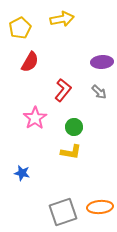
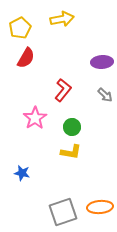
red semicircle: moved 4 px left, 4 px up
gray arrow: moved 6 px right, 3 px down
green circle: moved 2 px left
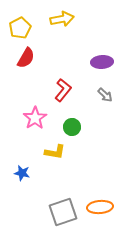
yellow L-shape: moved 16 px left
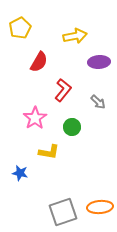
yellow arrow: moved 13 px right, 17 px down
red semicircle: moved 13 px right, 4 px down
purple ellipse: moved 3 px left
gray arrow: moved 7 px left, 7 px down
yellow L-shape: moved 6 px left
blue star: moved 2 px left
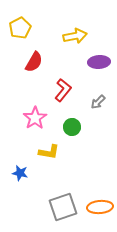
red semicircle: moved 5 px left
gray arrow: rotated 91 degrees clockwise
gray square: moved 5 px up
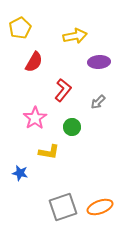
orange ellipse: rotated 15 degrees counterclockwise
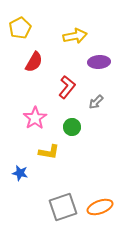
red L-shape: moved 4 px right, 3 px up
gray arrow: moved 2 px left
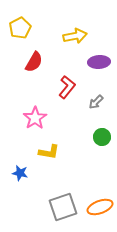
green circle: moved 30 px right, 10 px down
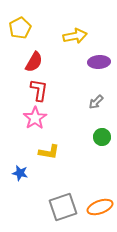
red L-shape: moved 28 px left, 3 px down; rotated 30 degrees counterclockwise
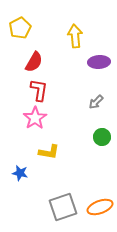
yellow arrow: rotated 85 degrees counterclockwise
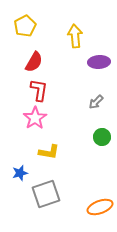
yellow pentagon: moved 5 px right, 2 px up
blue star: rotated 28 degrees counterclockwise
gray square: moved 17 px left, 13 px up
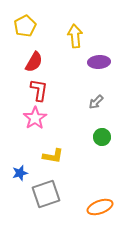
yellow L-shape: moved 4 px right, 4 px down
